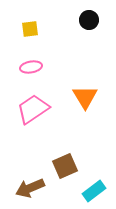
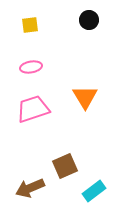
yellow square: moved 4 px up
pink trapezoid: rotated 16 degrees clockwise
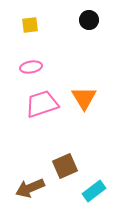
orange triangle: moved 1 px left, 1 px down
pink trapezoid: moved 9 px right, 5 px up
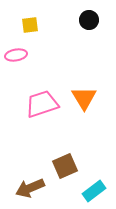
pink ellipse: moved 15 px left, 12 px up
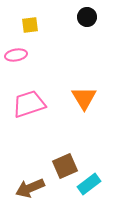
black circle: moved 2 px left, 3 px up
pink trapezoid: moved 13 px left
cyan rectangle: moved 5 px left, 7 px up
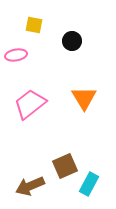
black circle: moved 15 px left, 24 px down
yellow square: moved 4 px right; rotated 18 degrees clockwise
pink trapezoid: moved 1 px right; rotated 20 degrees counterclockwise
cyan rectangle: rotated 25 degrees counterclockwise
brown arrow: moved 2 px up
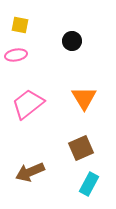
yellow square: moved 14 px left
pink trapezoid: moved 2 px left
brown square: moved 16 px right, 18 px up
brown arrow: moved 14 px up
